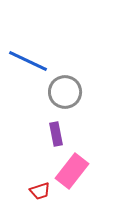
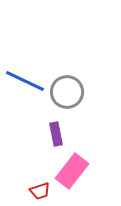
blue line: moved 3 px left, 20 px down
gray circle: moved 2 px right
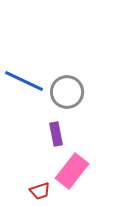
blue line: moved 1 px left
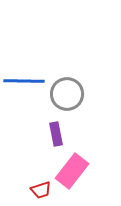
blue line: rotated 24 degrees counterclockwise
gray circle: moved 2 px down
red trapezoid: moved 1 px right, 1 px up
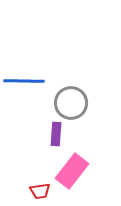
gray circle: moved 4 px right, 9 px down
purple rectangle: rotated 15 degrees clockwise
red trapezoid: moved 1 px left, 1 px down; rotated 10 degrees clockwise
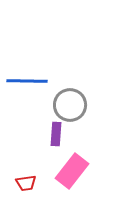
blue line: moved 3 px right
gray circle: moved 1 px left, 2 px down
red trapezoid: moved 14 px left, 8 px up
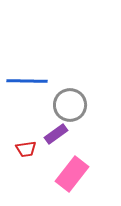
purple rectangle: rotated 50 degrees clockwise
pink rectangle: moved 3 px down
red trapezoid: moved 34 px up
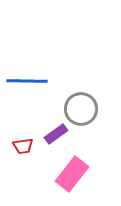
gray circle: moved 11 px right, 4 px down
red trapezoid: moved 3 px left, 3 px up
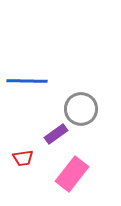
red trapezoid: moved 12 px down
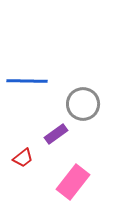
gray circle: moved 2 px right, 5 px up
red trapezoid: rotated 30 degrees counterclockwise
pink rectangle: moved 1 px right, 8 px down
